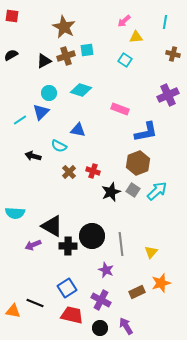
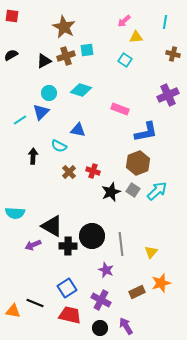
black arrow at (33, 156): rotated 77 degrees clockwise
red trapezoid at (72, 315): moved 2 px left
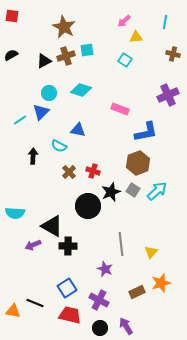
black circle at (92, 236): moved 4 px left, 30 px up
purple star at (106, 270): moved 1 px left, 1 px up
purple cross at (101, 300): moved 2 px left
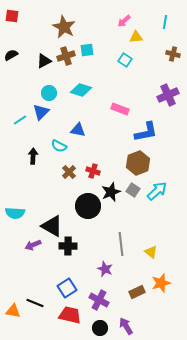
yellow triangle at (151, 252): rotated 32 degrees counterclockwise
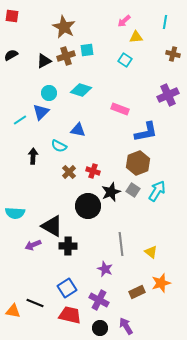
cyan arrow at (157, 191): rotated 15 degrees counterclockwise
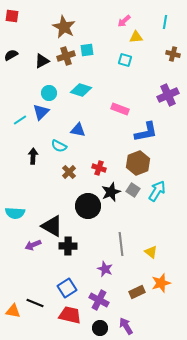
cyan square at (125, 60): rotated 16 degrees counterclockwise
black triangle at (44, 61): moved 2 px left
red cross at (93, 171): moved 6 px right, 3 px up
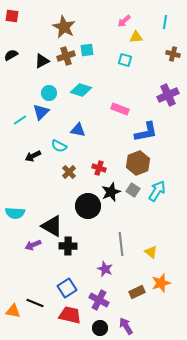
black arrow at (33, 156): rotated 119 degrees counterclockwise
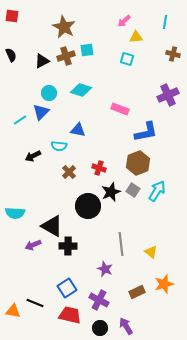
black semicircle at (11, 55): rotated 96 degrees clockwise
cyan square at (125, 60): moved 2 px right, 1 px up
cyan semicircle at (59, 146): rotated 21 degrees counterclockwise
orange star at (161, 283): moved 3 px right, 1 px down
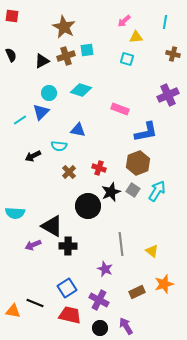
yellow triangle at (151, 252): moved 1 px right, 1 px up
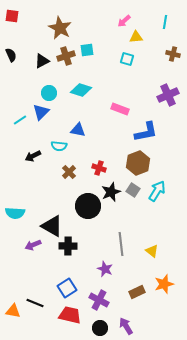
brown star at (64, 27): moved 4 px left, 1 px down
